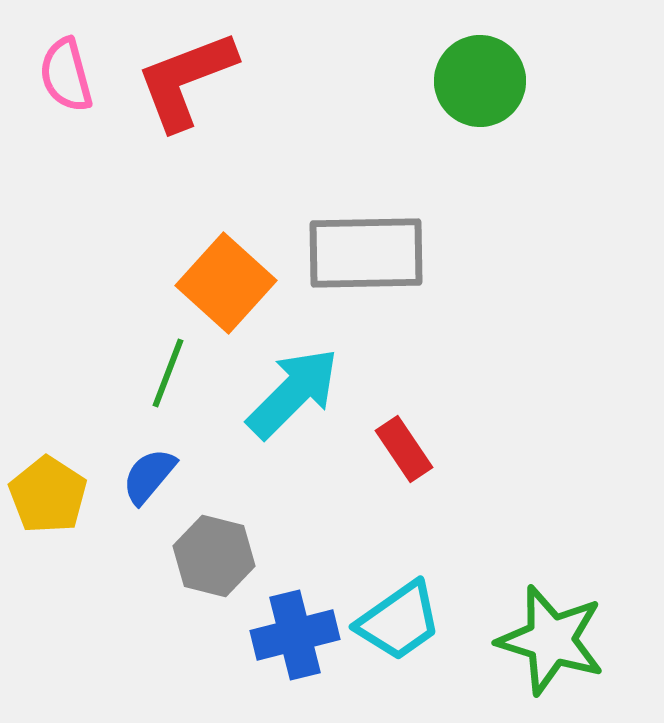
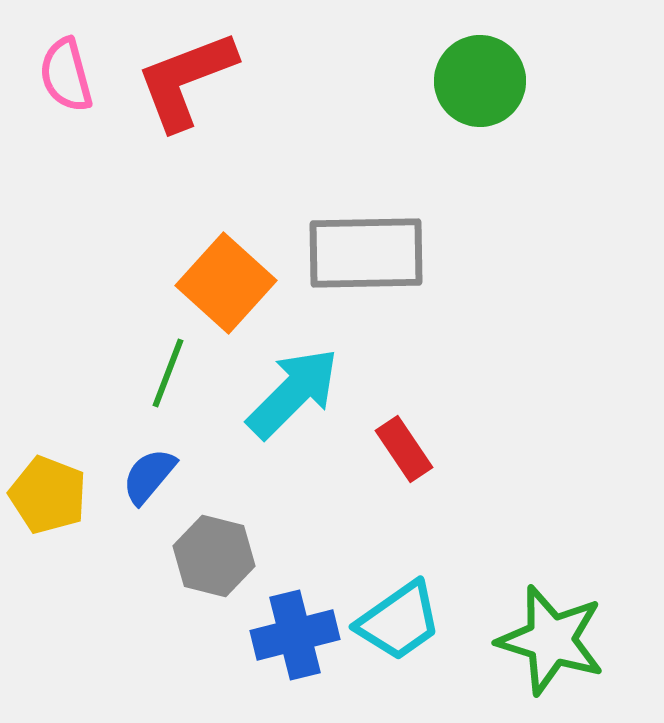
yellow pentagon: rotated 12 degrees counterclockwise
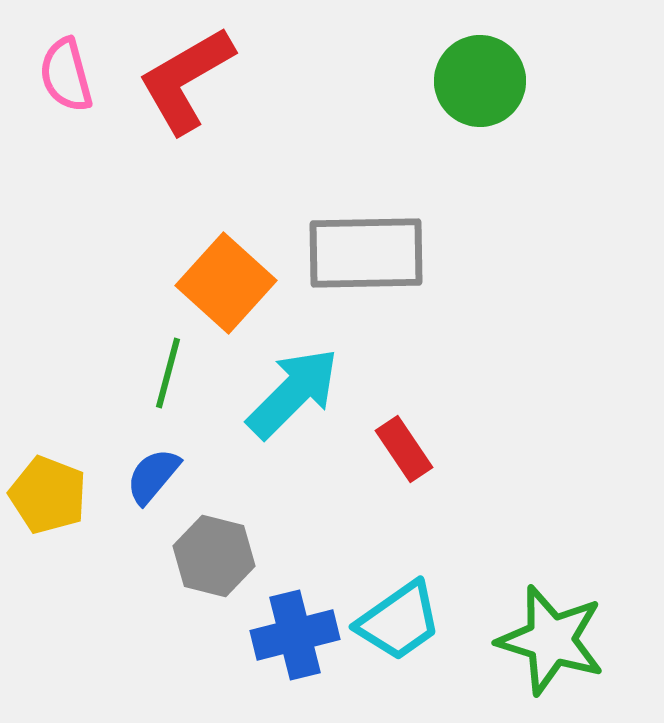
red L-shape: rotated 9 degrees counterclockwise
green line: rotated 6 degrees counterclockwise
blue semicircle: moved 4 px right
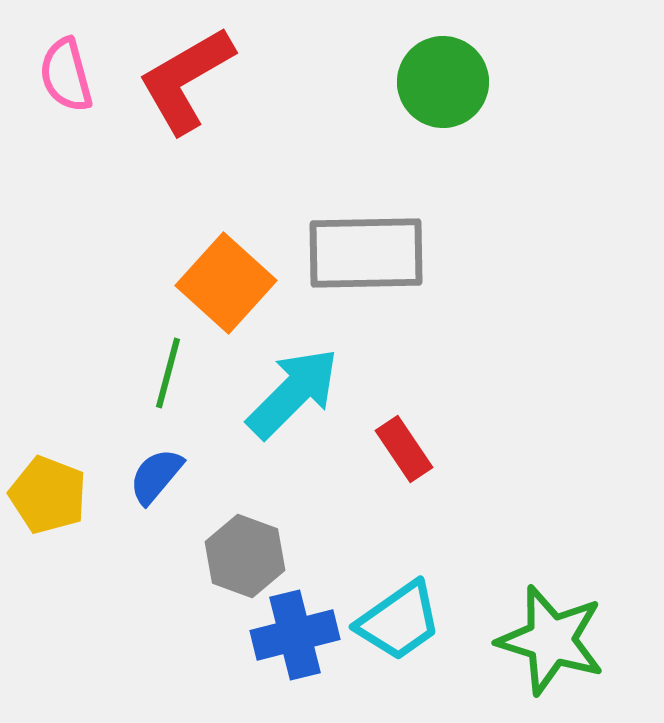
green circle: moved 37 px left, 1 px down
blue semicircle: moved 3 px right
gray hexagon: moved 31 px right; rotated 6 degrees clockwise
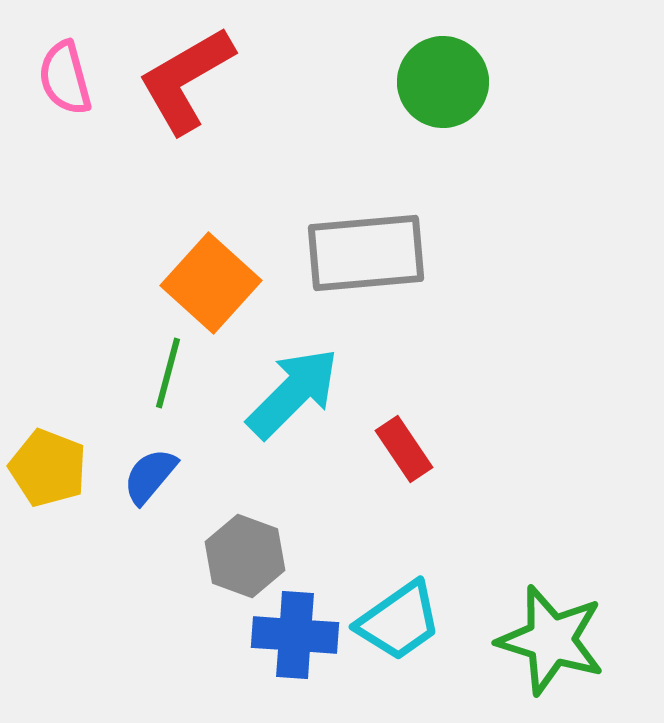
pink semicircle: moved 1 px left, 3 px down
gray rectangle: rotated 4 degrees counterclockwise
orange square: moved 15 px left
blue semicircle: moved 6 px left
yellow pentagon: moved 27 px up
blue cross: rotated 18 degrees clockwise
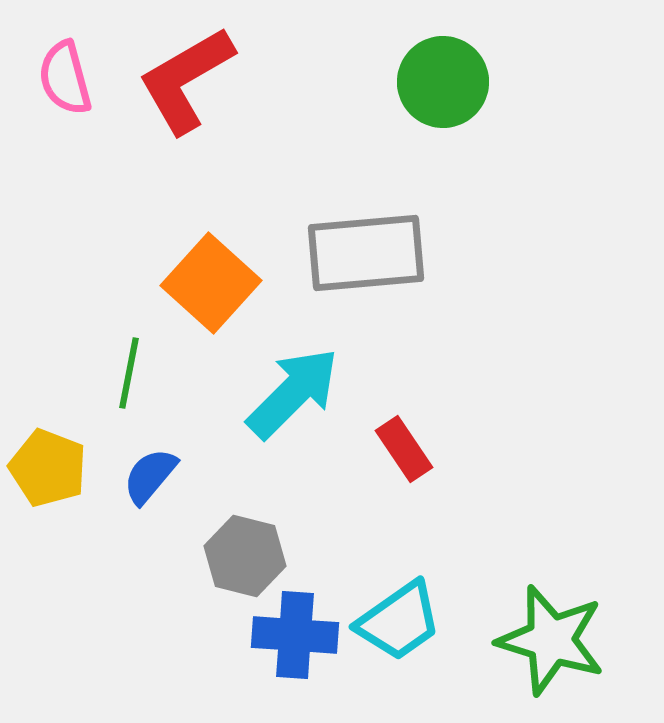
green line: moved 39 px left; rotated 4 degrees counterclockwise
gray hexagon: rotated 6 degrees counterclockwise
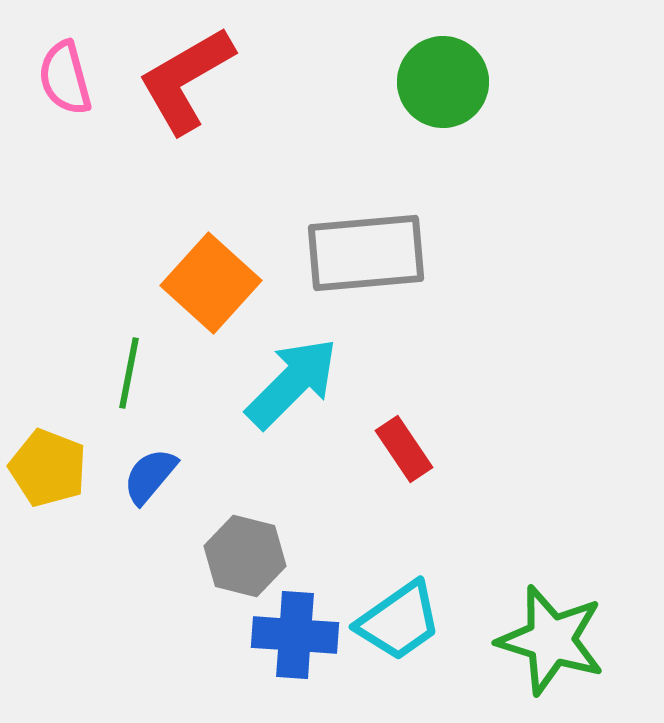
cyan arrow: moved 1 px left, 10 px up
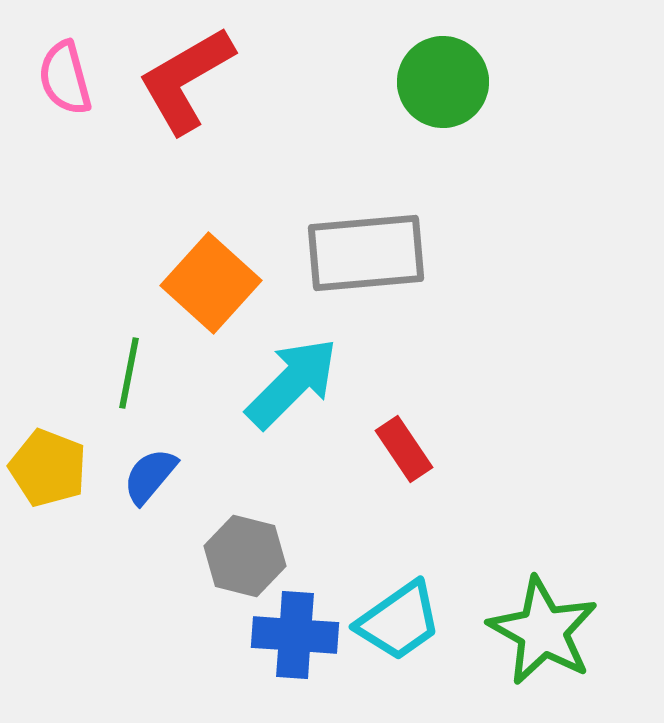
green star: moved 8 px left, 9 px up; rotated 12 degrees clockwise
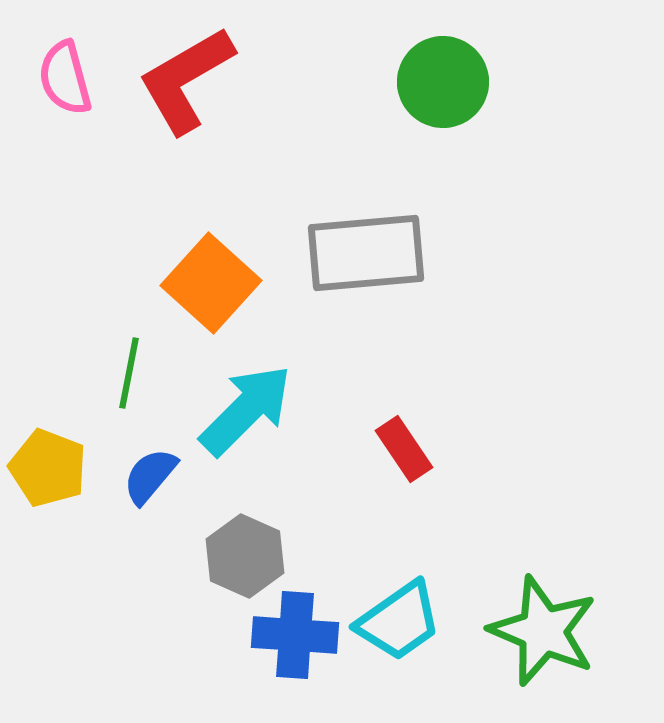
cyan arrow: moved 46 px left, 27 px down
gray hexagon: rotated 10 degrees clockwise
green star: rotated 6 degrees counterclockwise
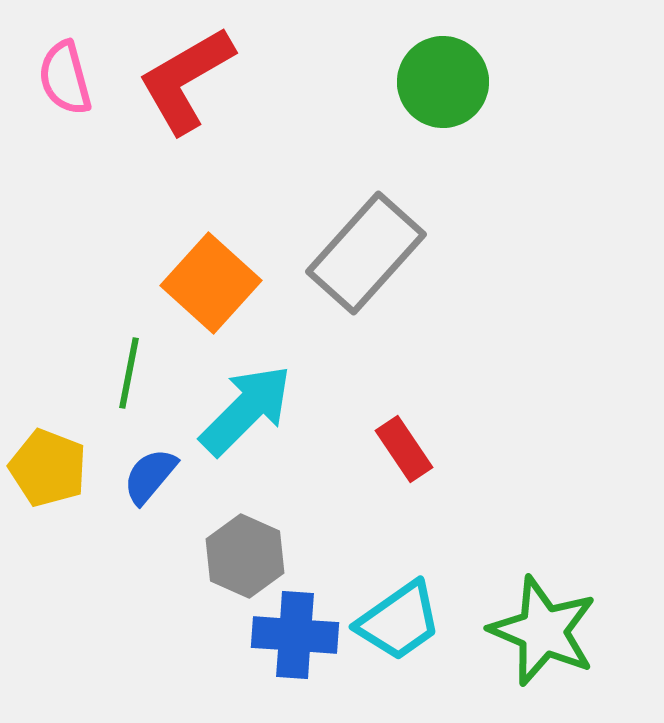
gray rectangle: rotated 43 degrees counterclockwise
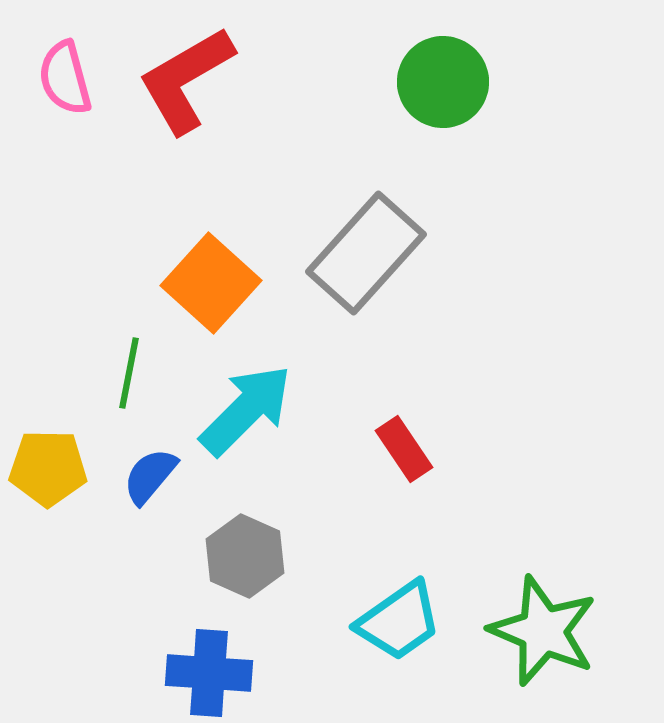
yellow pentagon: rotated 20 degrees counterclockwise
blue cross: moved 86 px left, 38 px down
